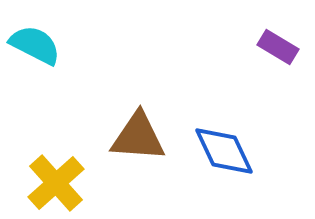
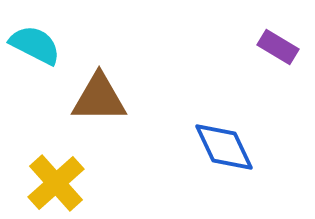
brown triangle: moved 39 px left, 39 px up; rotated 4 degrees counterclockwise
blue diamond: moved 4 px up
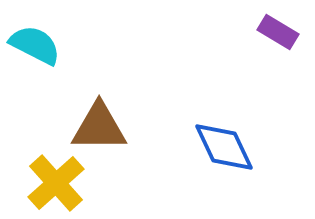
purple rectangle: moved 15 px up
brown triangle: moved 29 px down
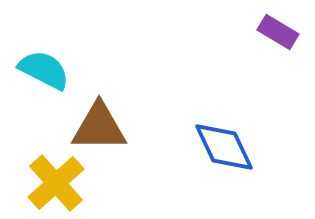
cyan semicircle: moved 9 px right, 25 px down
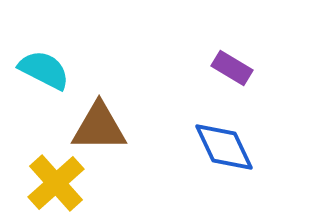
purple rectangle: moved 46 px left, 36 px down
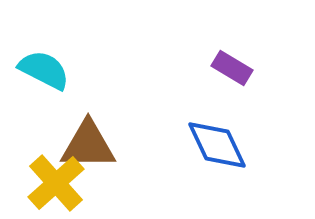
brown triangle: moved 11 px left, 18 px down
blue diamond: moved 7 px left, 2 px up
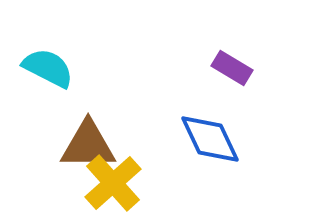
cyan semicircle: moved 4 px right, 2 px up
blue diamond: moved 7 px left, 6 px up
yellow cross: moved 57 px right
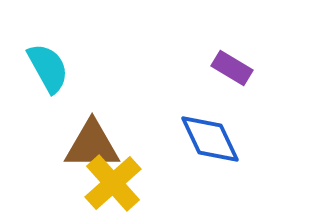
cyan semicircle: rotated 34 degrees clockwise
brown triangle: moved 4 px right
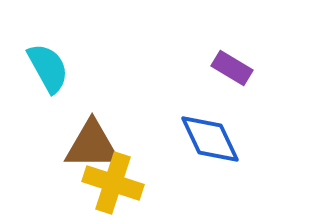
yellow cross: rotated 30 degrees counterclockwise
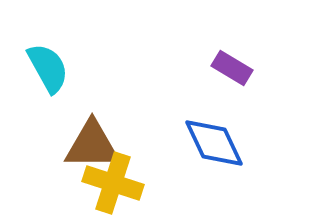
blue diamond: moved 4 px right, 4 px down
